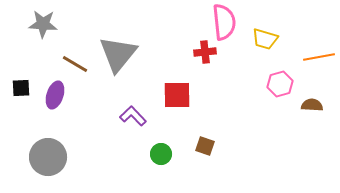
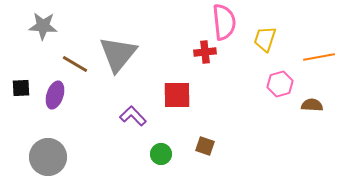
gray star: moved 2 px down
yellow trapezoid: rotated 92 degrees clockwise
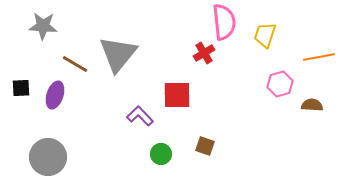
yellow trapezoid: moved 4 px up
red cross: moved 1 px left, 1 px down; rotated 25 degrees counterclockwise
purple L-shape: moved 7 px right
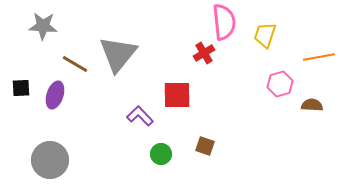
gray circle: moved 2 px right, 3 px down
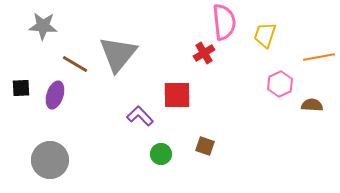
pink hexagon: rotated 10 degrees counterclockwise
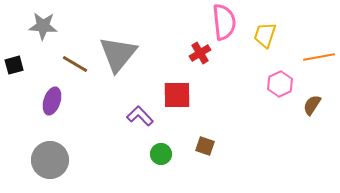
red cross: moved 4 px left
black square: moved 7 px left, 23 px up; rotated 12 degrees counterclockwise
purple ellipse: moved 3 px left, 6 px down
brown semicircle: rotated 60 degrees counterclockwise
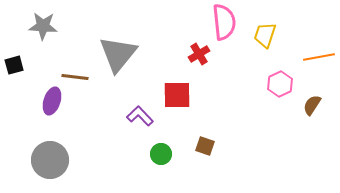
red cross: moved 1 px left, 1 px down
brown line: moved 13 px down; rotated 24 degrees counterclockwise
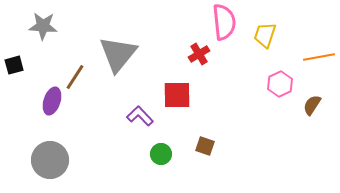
brown line: rotated 64 degrees counterclockwise
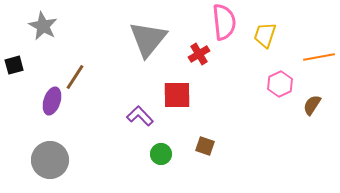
gray star: rotated 24 degrees clockwise
gray triangle: moved 30 px right, 15 px up
